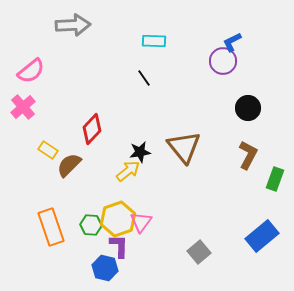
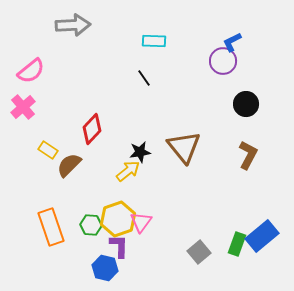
black circle: moved 2 px left, 4 px up
green rectangle: moved 38 px left, 65 px down
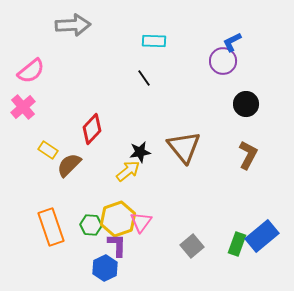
purple L-shape: moved 2 px left, 1 px up
gray square: moved 7 px left, 6 px up
blue hexagon: rotated 20 degrees clockwise
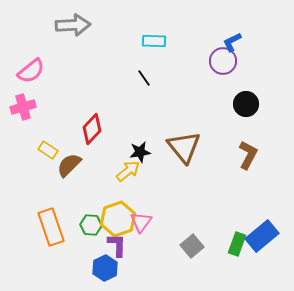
pink cross: rotated 25 degrees clockwise
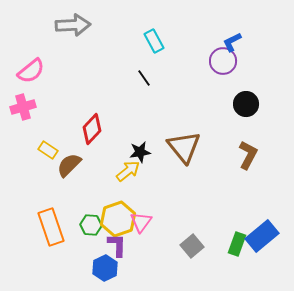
cyan rectangle: rotated 60 degrees clockwise
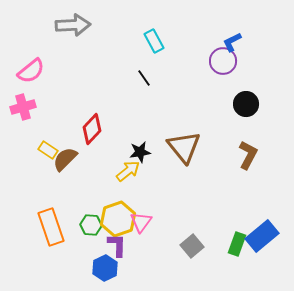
brown semicircle: moved 4 px left, 6 px up
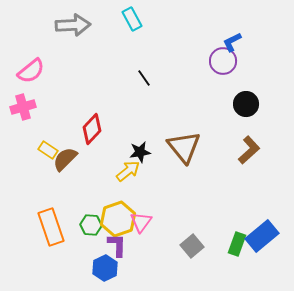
cyan rectangle: moved 22 px left, 22 px up
brown L-shape: moved 1 px right, 5 px up; rotated 20 degrees clockwise
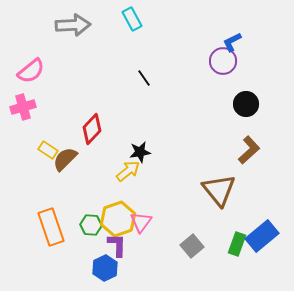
brown triangle: moved 35 px right, 43 px down
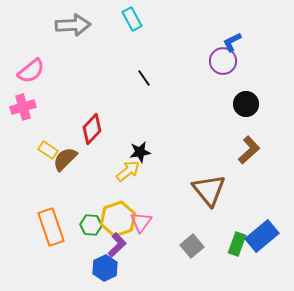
brown triangle: moved 10 px left
purple L-shape: rotated 45 degrees clockwise
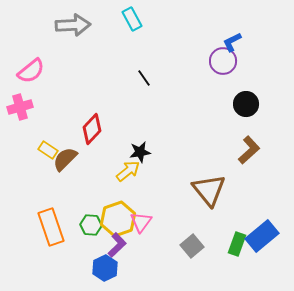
pink cross: moved 3 px left
